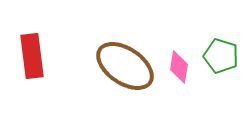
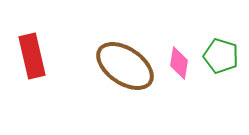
red rectangle: rotated 6 degrees counterclockwise
pink diamond: moved 4 px up
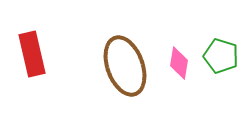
red rectangle: moved 2 px up
brown ellipse: rotated 36 degrees clockwise
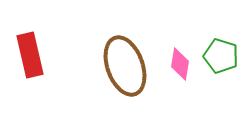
red rectangle: moved 2 px left, 1 px down
pink diamond: moved 1 px right, 1 px down
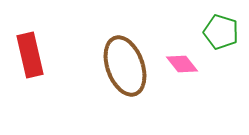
green pentagon: moved 24 px up
pink diamond: moved 2 px right; rotated 48 degrees counterclockwise
